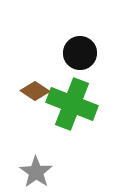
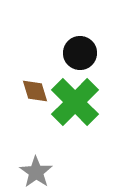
brown diamond: rotated 40 degrees clockwise
green cross: moved 3 px right, 2 px up; rotated 24 degrees clockwise
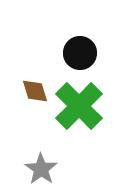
green cross: moved 4 px right, 4 px down
gray star: moved 5 px right, 3 px up
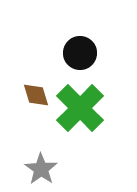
brown diamond: moved 1 px right, 4 px down
green cross: moved 1 px right, 2 px down
